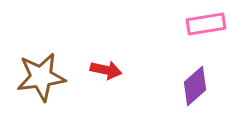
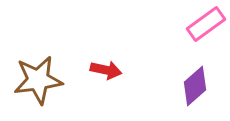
pink rectangle: rotated 27 degrees counterclockwise
brown star: moved 3 px left, 3 px down
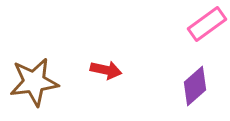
pink rectangle: moved 1 px right
brown star: moved 4 px left, 2 px down
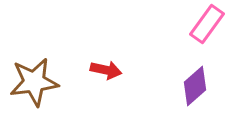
pink rectangle: rotated 18 degrees counterclockwise
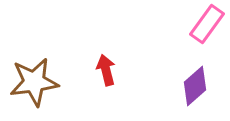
red arrow: rotated 116 degrees counterclockwise
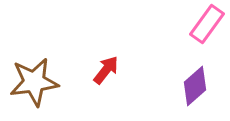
red arrow: rotated 52 degrees clockwise
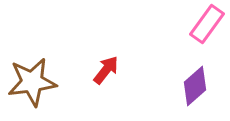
brown star: moved 2 px left
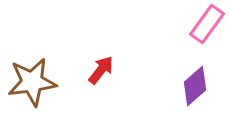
red arrow: moved 5 px left
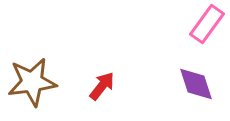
red arrow: moved 1 px right, 16 px down
purple diamond: moved 1 px right, 2 px up; rotated 66 degrees counterclockwise
